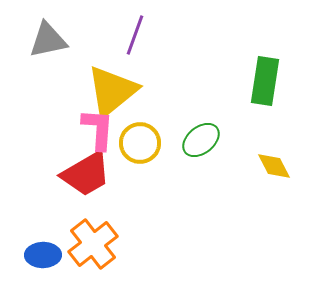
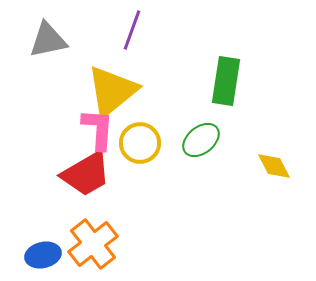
purple line: moved 3 px left, 5 px up
green rectangle: moved 39 px left
blue ellipse: rotated 12 degrees counterclockwise
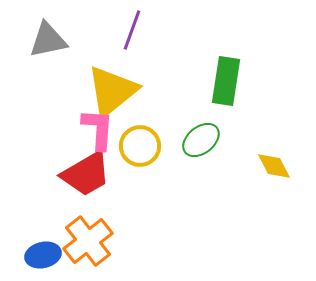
yellow circle: moved 3 px down
orange cross: moved 5 px left, 3 px up
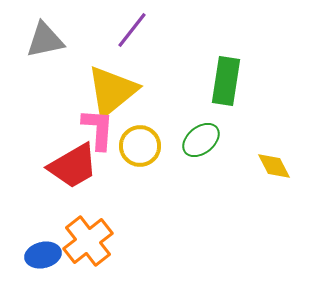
purple line: rotated 18 degrees clockwise
gray triangle: moved 3 px left
red trapezoid: moved 13 px left, 8 px up
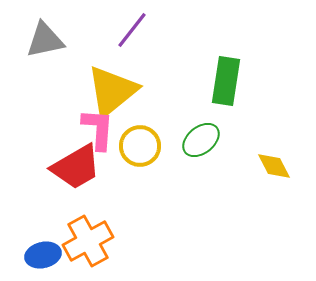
red trapezoid: moved 3 px right, 1 px down
orange cross: rotated 9 degrees clockwise
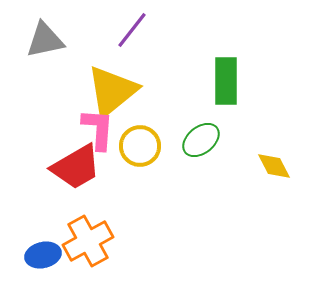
green rectangle: rotated 9 degrees counterclockwise
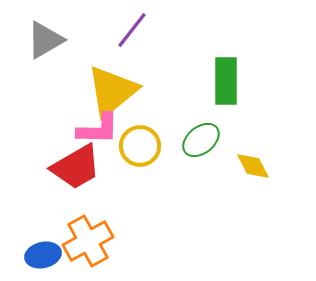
gray triangle: rotated 18 degrees counterclockwise
pink L-shape: rotated 87 degrees clockwise
yellow diamond: moved 21 px left
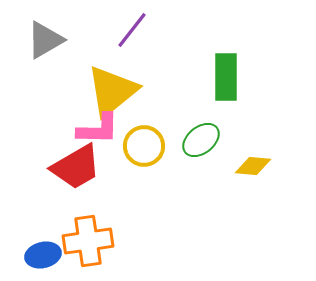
green rectangle: moved 4 px up
yellow circle: moved 4 px right
yellow diamond: rotated 57 degrees counterclockwise
orange cross: rotated 21 degrees clockwise
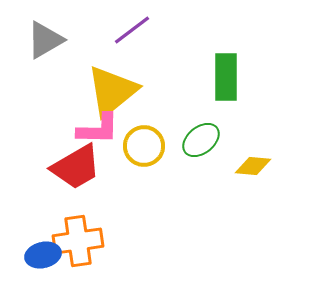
purple line: rotated 15 degrees clockwise
orange cross: moved 10 px left
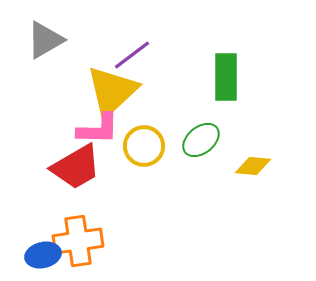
purple line: moved 25 px down
yellow triangle: rotated 4 degrees counterclockwise
